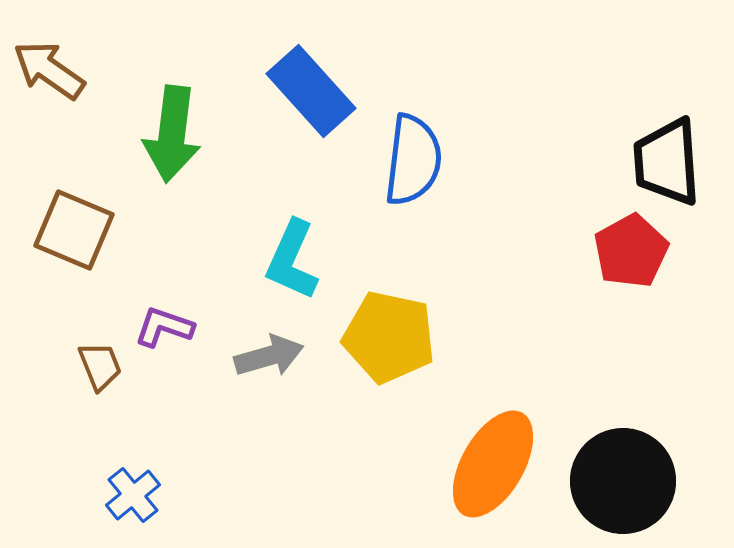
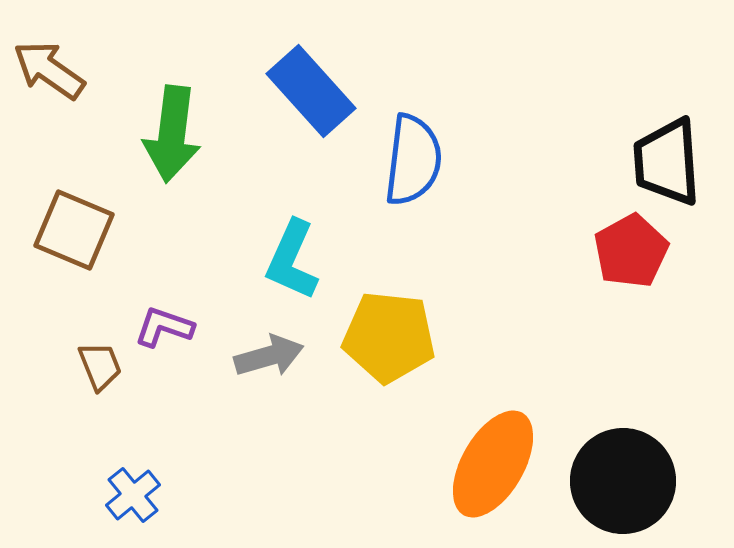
yellow pentagon: rotated 6 degrees counterclockwise
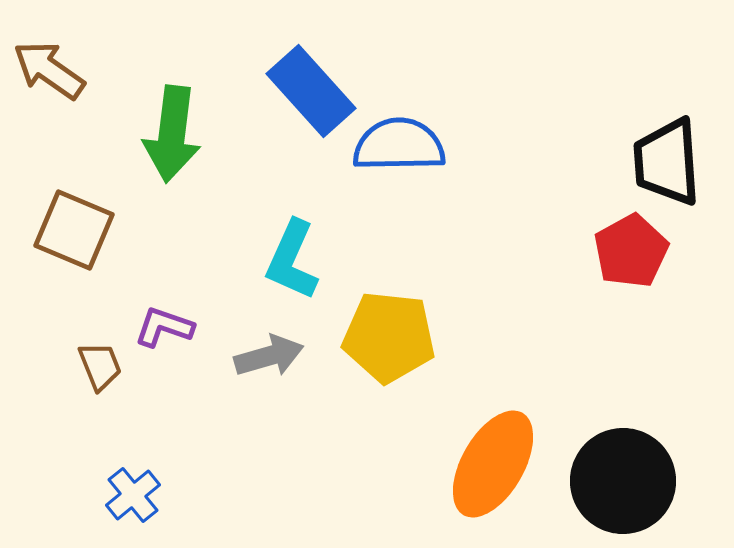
blue semicircle: moved 14 px left, 15 px up; rotated 98 degrees counterclockwise
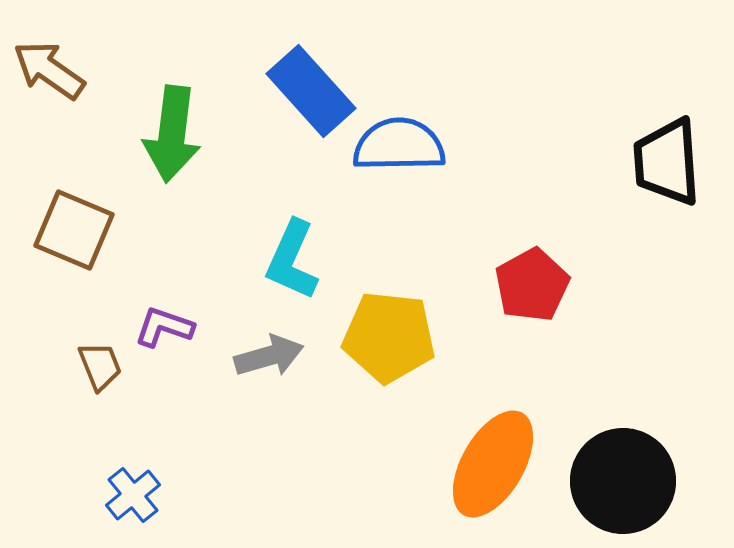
red pentagon: moved 99 px left, 34 px down
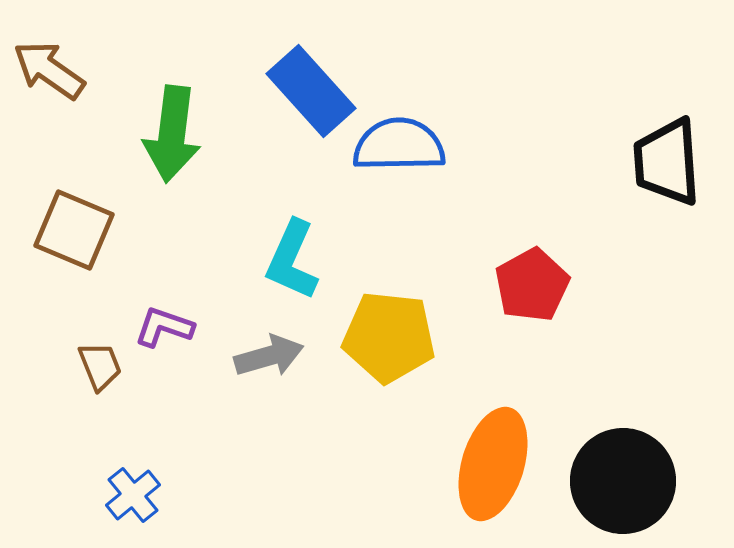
orange ellipse: rotated 13 degrees counterclockwise
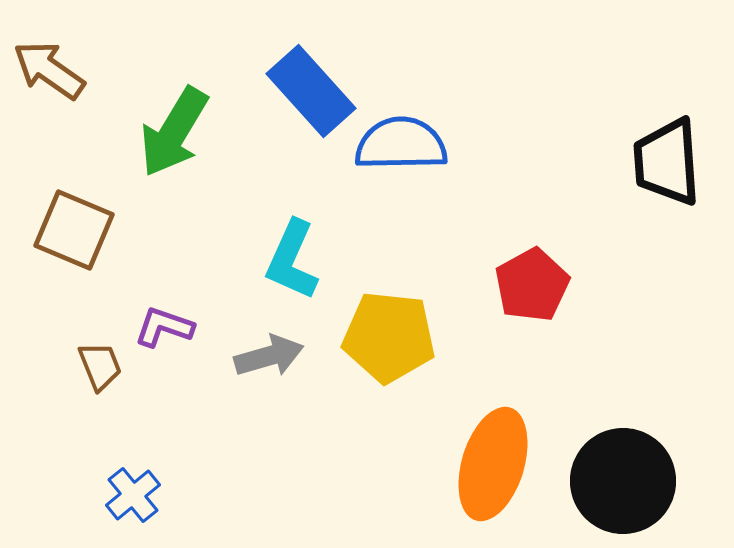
green arrow: moved 2 px right, 2 px up; rotated 24 degrees clockwise
blue semicircle: moved 2 px right, 1 px up
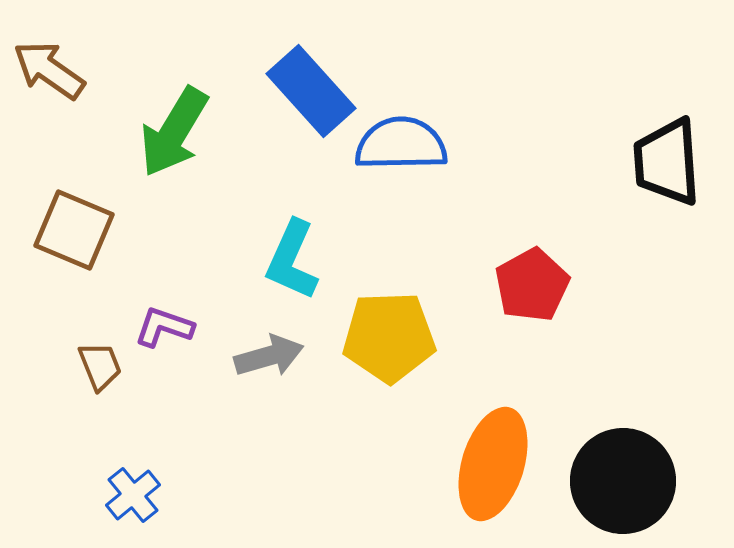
yellow pentagon: rotated 8 degrees counterclockwise
